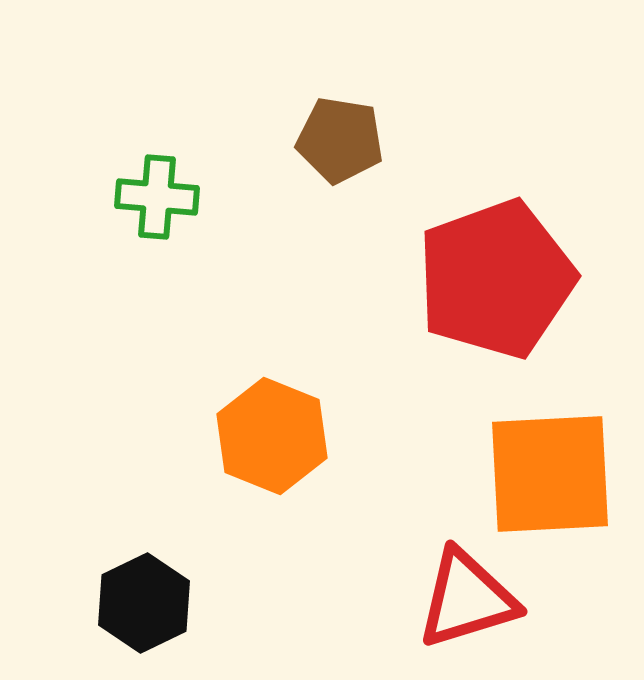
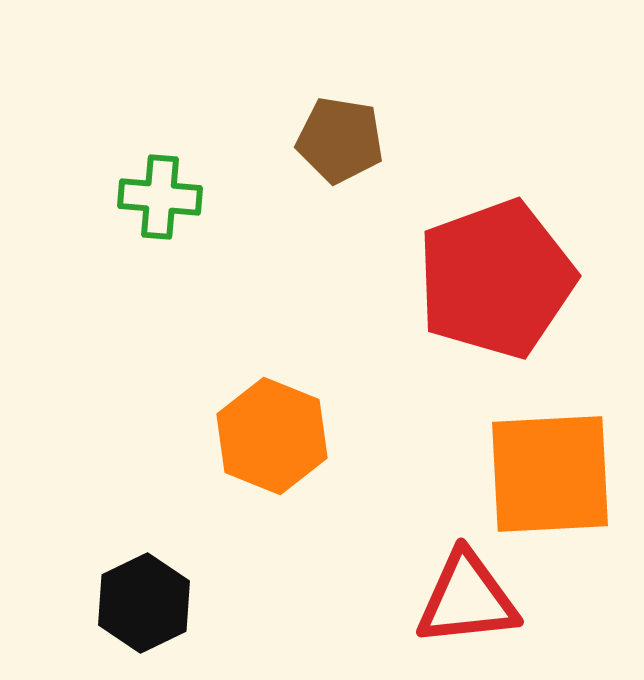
green cross: moved 3 px right
red triangle: rotated 11 degrees clockwise
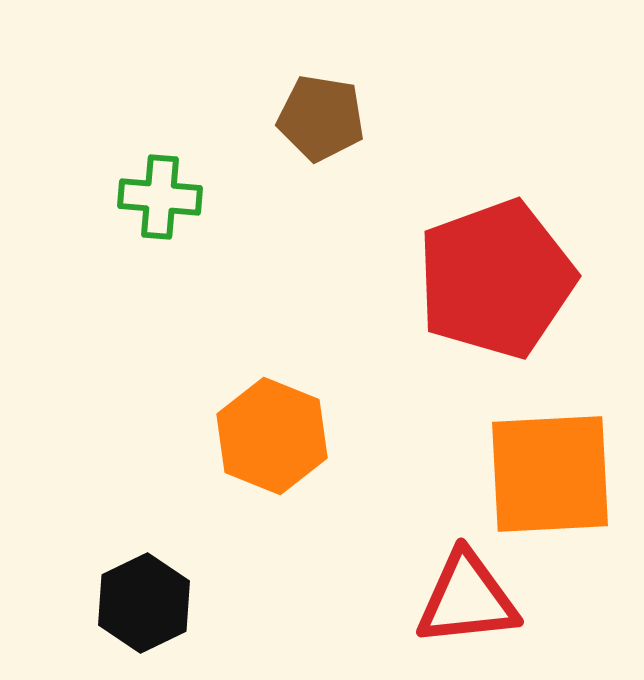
brown pentagon: moved 19 px left, 22 px up
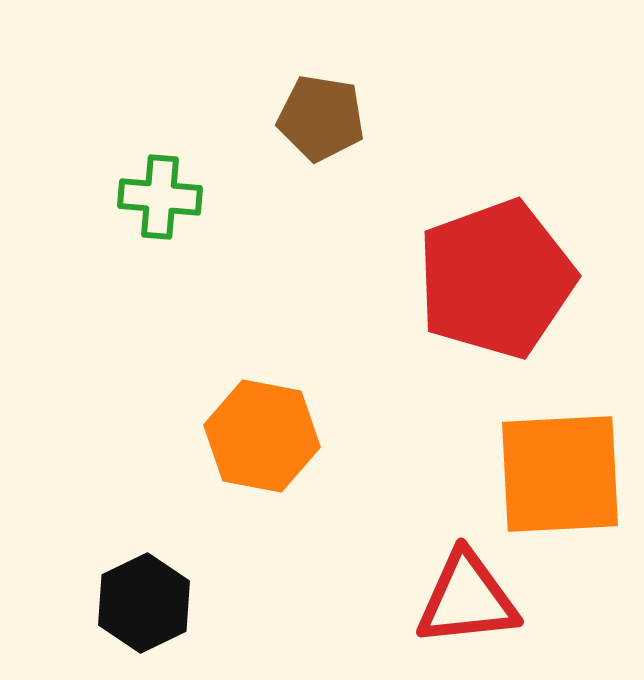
orange hexagon: moved 10 px left; rotated 11 degrees counterclockwise
orange square: moved 10 px right
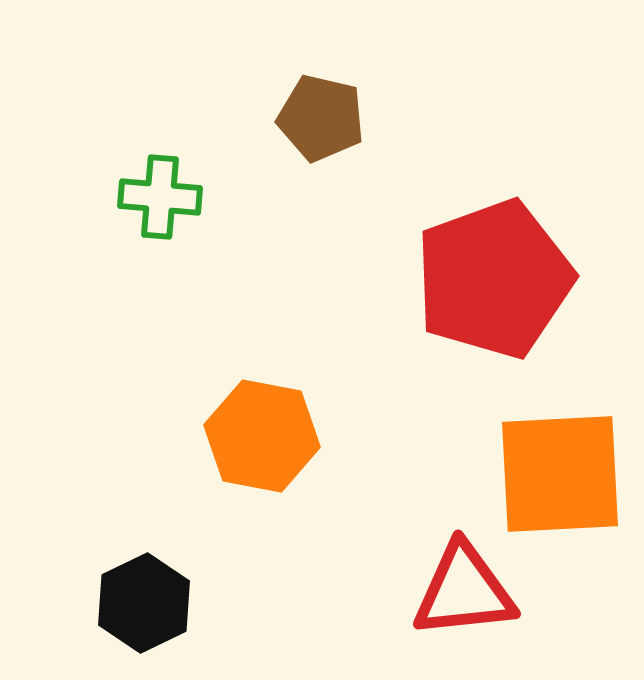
brown pentagon: rotated 4 degrees clockwise
red pentagon: moved 2 px left
red triangle: moved 3 px left, 8 px up
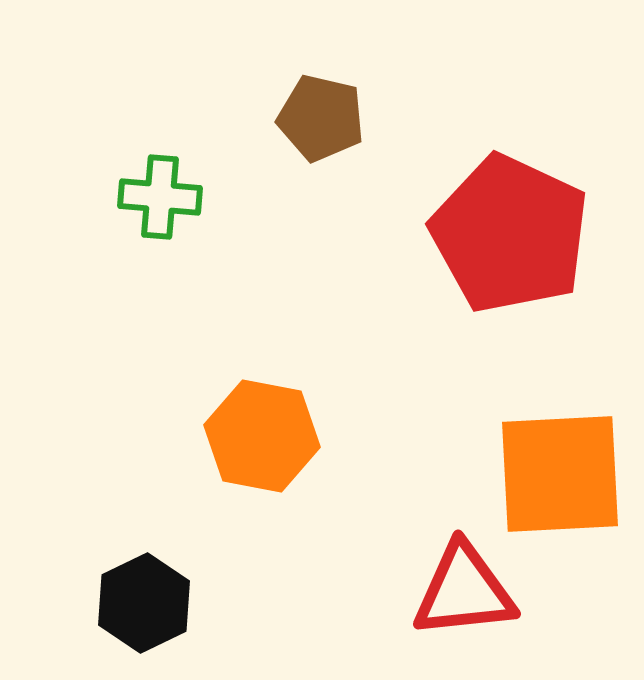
red pentagon: moved 16 px right, 45 px up; rotated 27 degrees counterclockwise
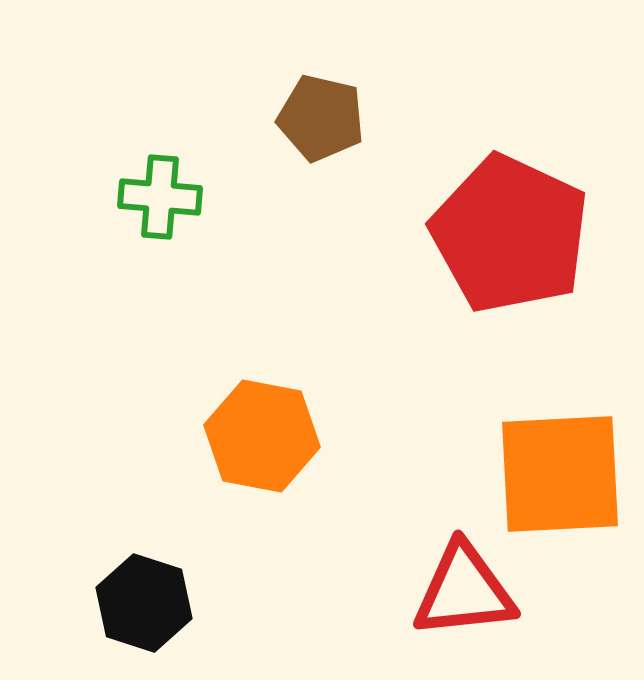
black hexagon: rotated 16 degrees counterclockwise
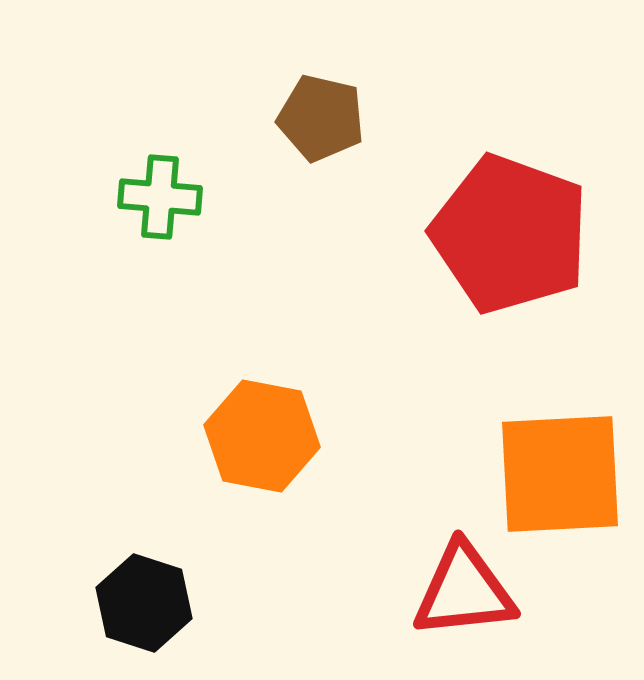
red pentagon: rotated 5 degrees counterclockwise
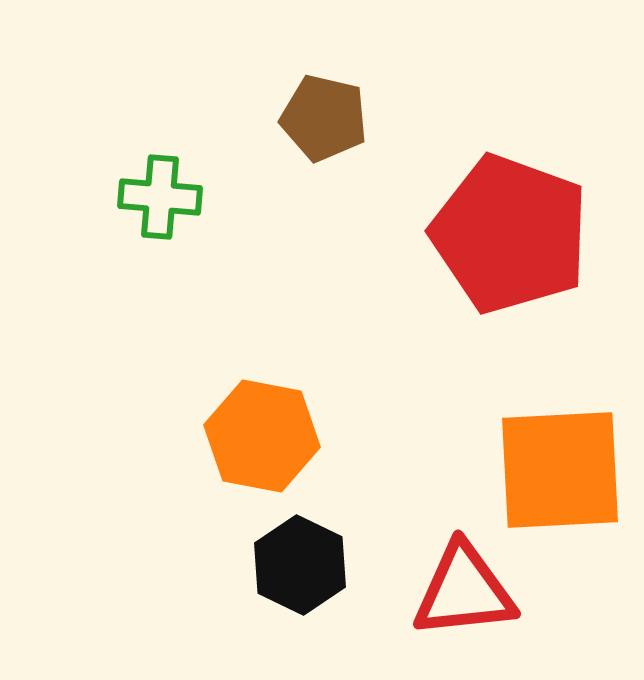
brown pentagon: moved 3 px right
orange square: moved 4 px up
black hexagon: moved 156 px right, 38 px up; rotated 8 degrees clockwise
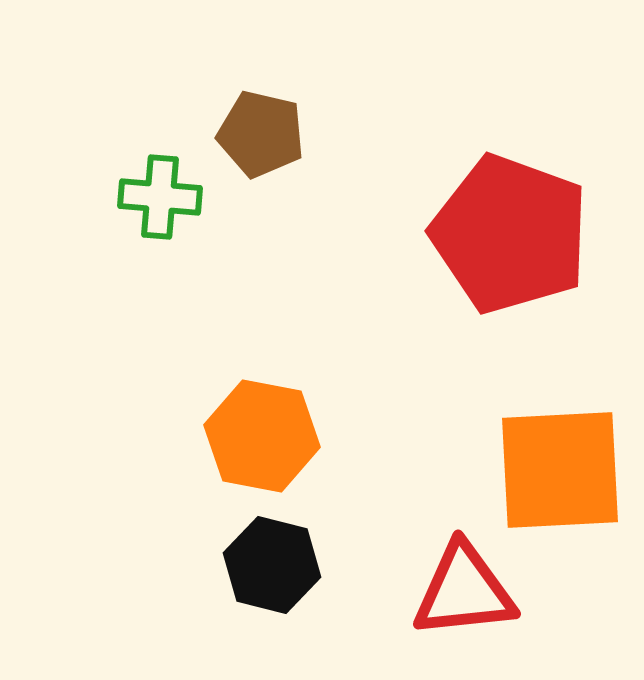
brown pentagon: moved 63 px left, 16 px down
black hexagon: moved 28 px left; rotated 12 degrees counterclockwise
